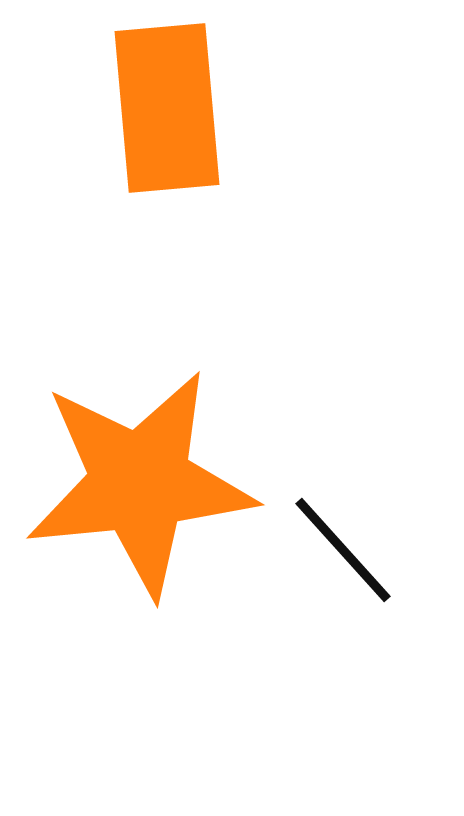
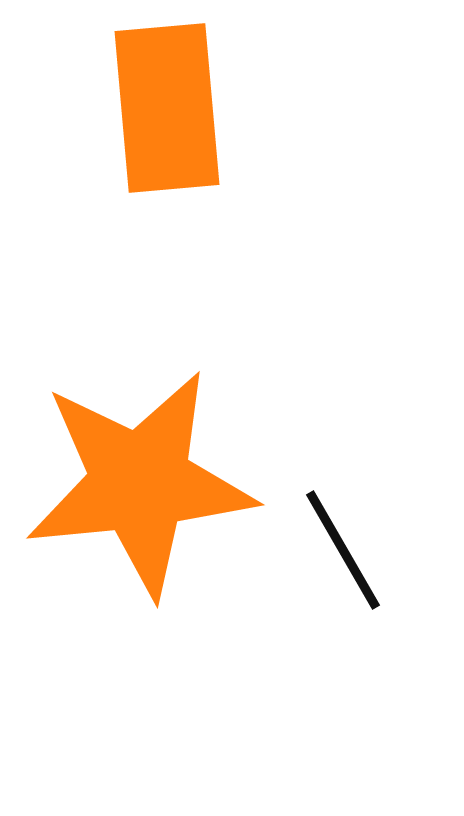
black line: rotated 12 degrees clockwise
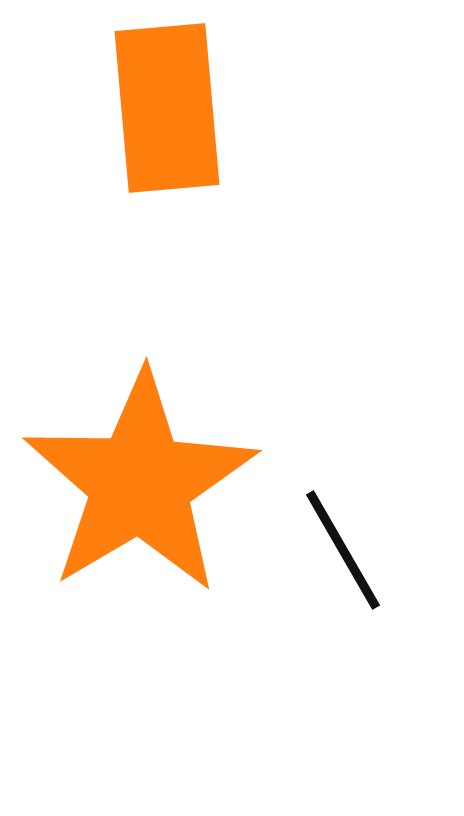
orange star: rotated 25 degrees counterclockwise
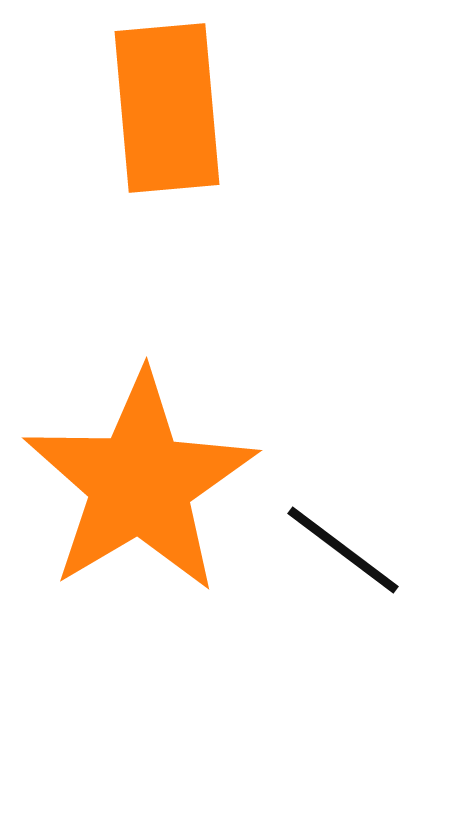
black line: rotated 23 degrees counterclockwise
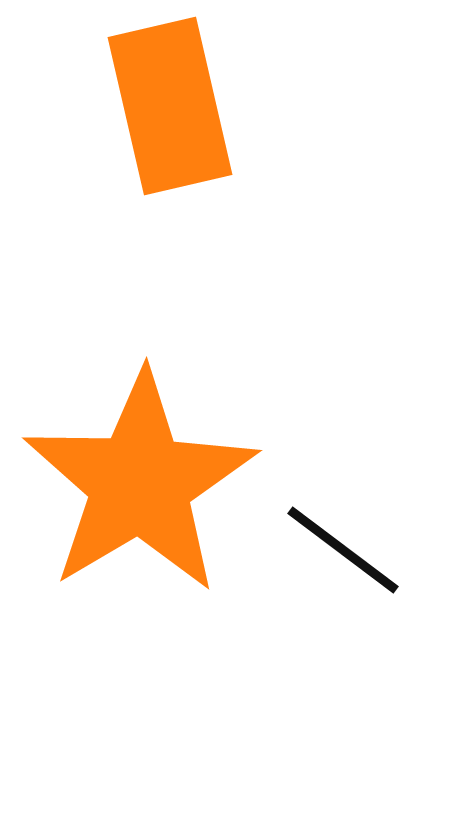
orange rectangle: moved 3 px right, 2 px up; rotated 8 degrees counterclockwise
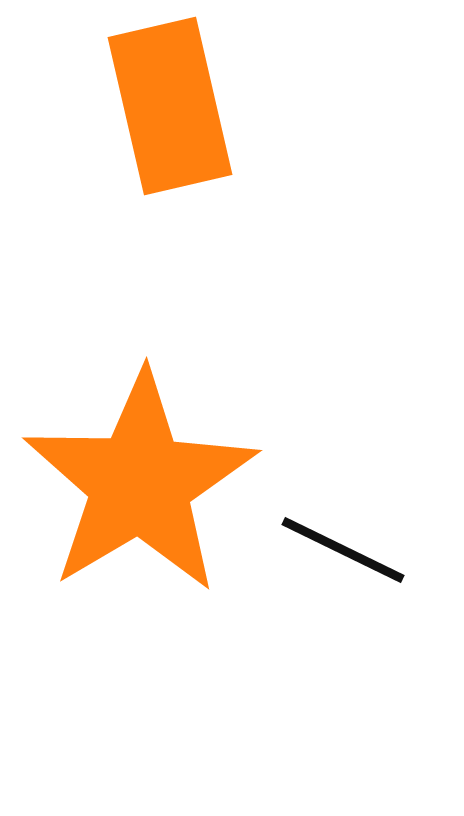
black line: rotated 11 degrees counterclockwise
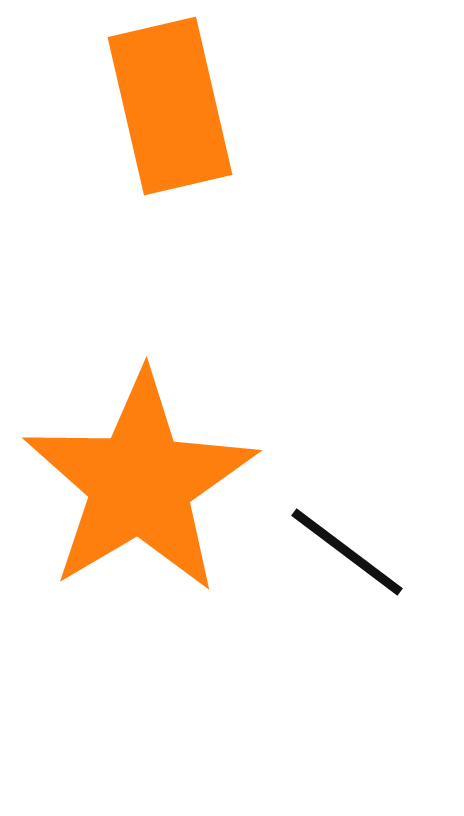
black line: moved 4 px right, 2 px down; rotated 11 degrees clockwise
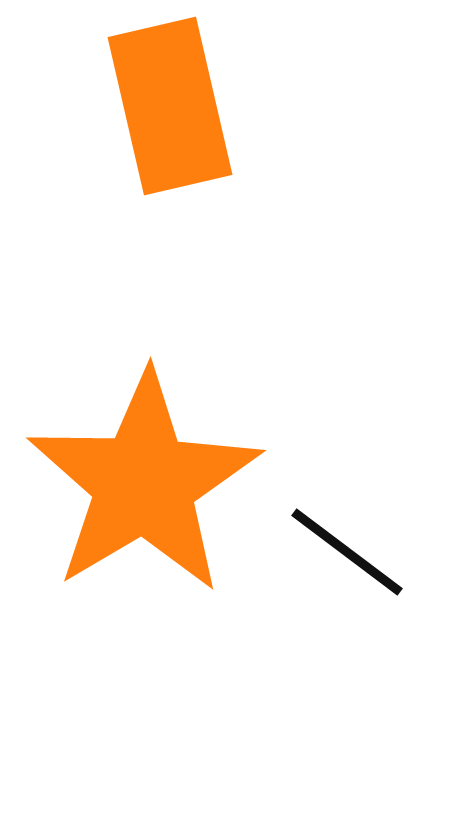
orange star: moved 4 px right
